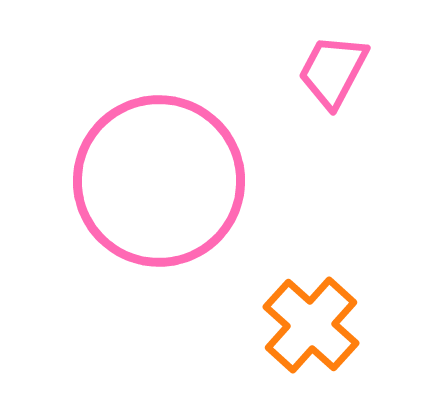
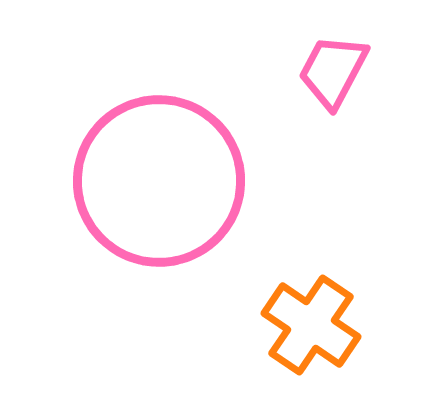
orange cross: rotated 8 degrees counterclockwise
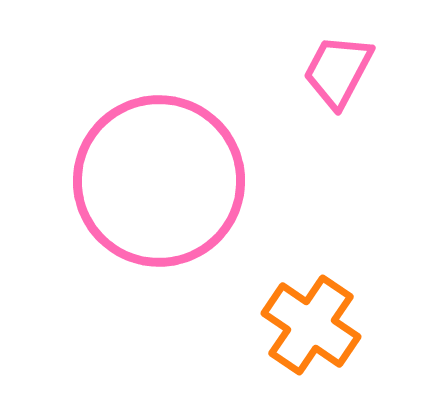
pink trapezoid: moved 5 px right
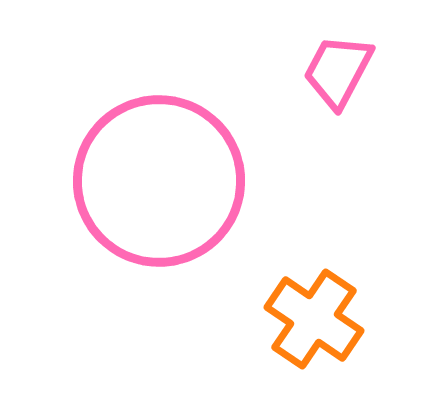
orange cross: moved 3 px right, 6 px up
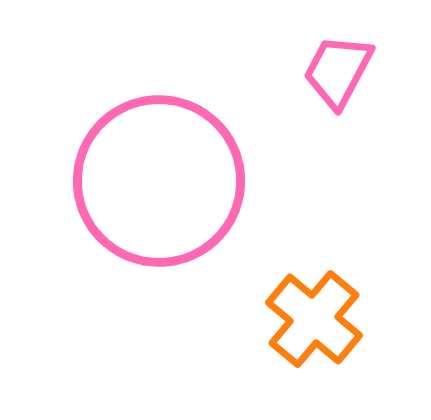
orange cross: rotated 6 degrees clockwise
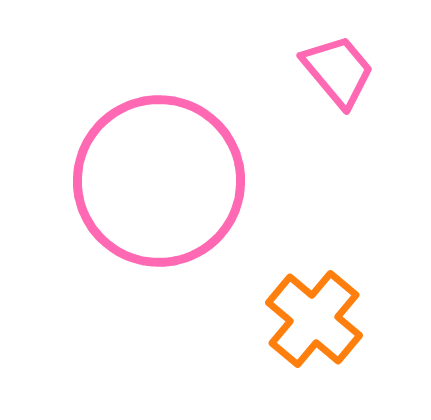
pink trapezoid: rotated 112 degrees clockwise
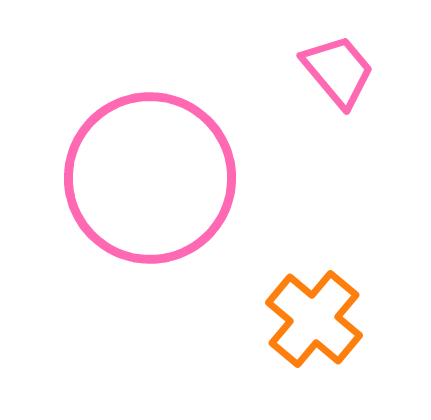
pink circle: moved 9 px left, 3 px up
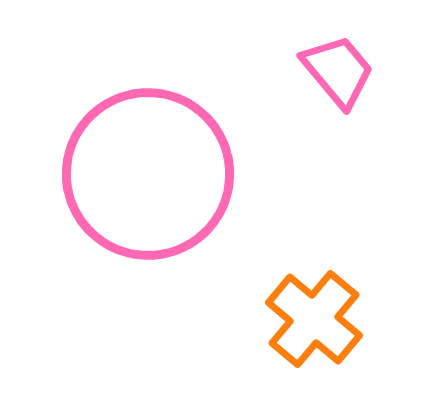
pink circle: moved 2 px left, 4 px up
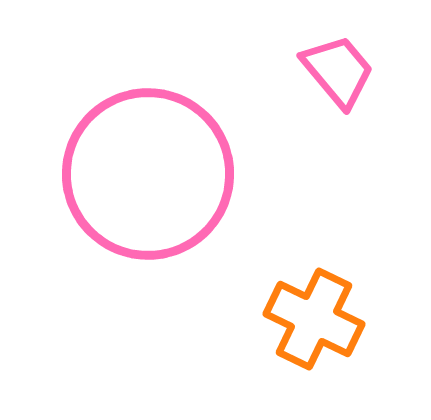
orange cross: rotated 14 degrees counterclockwise
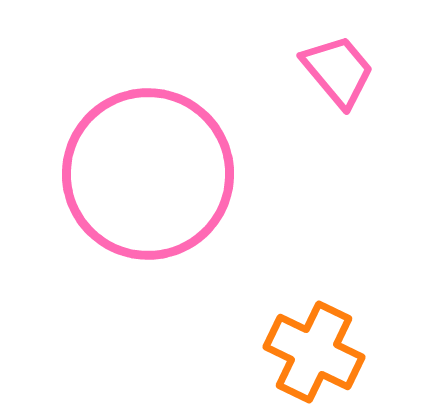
orange cross: moved 33 px down
